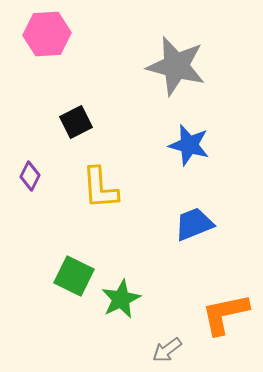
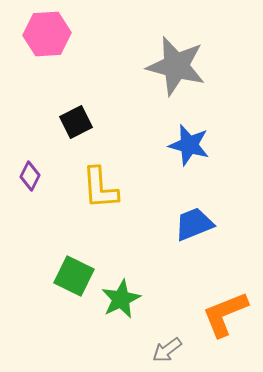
orange L-shape: rotated 10 degrees counterclockwise
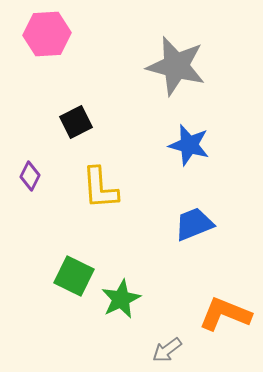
orange L-shape: rotated 44 degrees clockwise
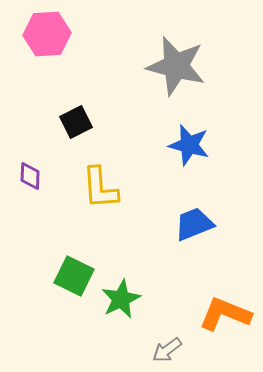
purple diamond: rotated 24 degrees counterclockwise
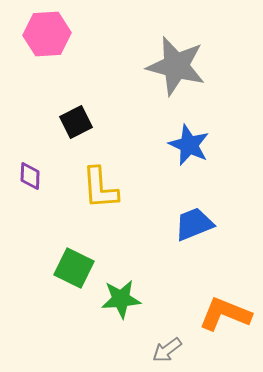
blue star: rotated 9 degrees clockwise
green square: moved 8 px up
green star: rotated 21 degrees clockwise
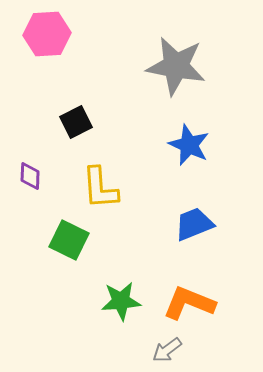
gray star: rotated 4 degrees counterclockwise
green square: moved 5 px left, 28 px up
green star: moved 2 px down
orange L-shape: moved 36 px left, 11 px up
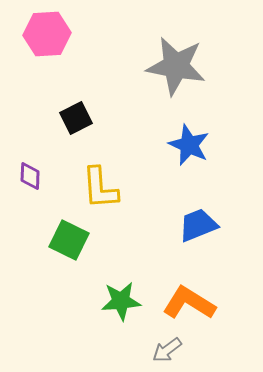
black square: moved 4 px up
blue trapezoid: moved 4 px right, 1 px down
orange L-shape: rotated 10 degrees clockwise
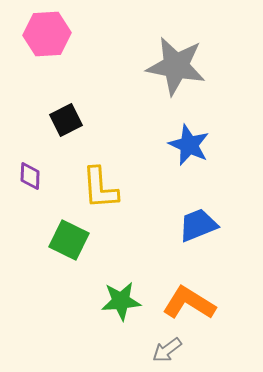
black square: moved 10 px left, 2 px down
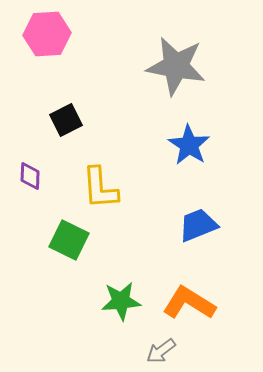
blue star: rotated 9 degrees clockwise
gray arrow: moved 6 px left, 1 px down
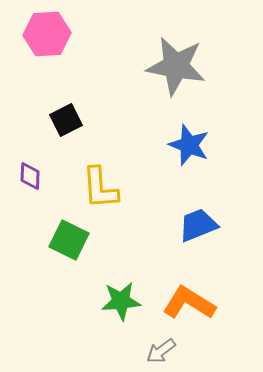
blue star: rotated 12 degrees counterclockwise
